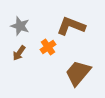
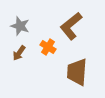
brown L-shape: rotated 60 degrees counterclockwise
orange cross: rotated 21 degrees counterclockwise
brown trapezoid: moved 1 px left, 1 px up; rotated 36 degrees counterclockwise
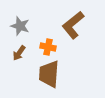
brown L-shape: moved 2 px right, 1 px up
orange cross: rotated 21 degrees counterclockwise
brown trapezoid: moved 28 px left, 2 px down
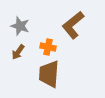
brown arrow: moved 1 px left, 1 px up
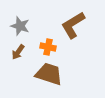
brown L-shape: rotated 8 degrees clockwise
brown trapezoid: rotated 104 degrees clockwise
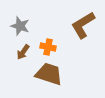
brown L-shape: moved 10 px right
brown arrow: moved 5 px right
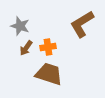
brown L-shape: moved 1 px left, 1 px up
orange cross: rotated 21 degrees counterclockwise
brown arrow: moved 3 px right, 4 px up
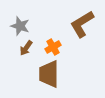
orange cross: moved 5 px right; rotated 21 degrees counterclockwise
brown trapezoid: rotated 108 degrees counterclockwise
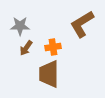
gray star: rotated 18 degrees counterclockwise
orange cross: rotated 21 degrees clockwise
